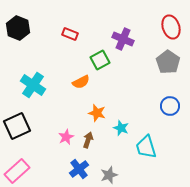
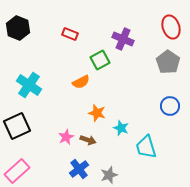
cyan cross: moved 4 px left
brown arrow: rotated 91 degrees clockwise
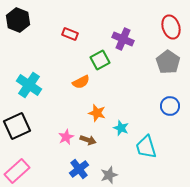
black hexagon: moved 8 px up
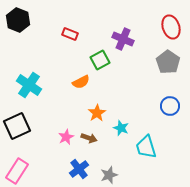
orange star: rotated 24 degrees clockwise
brown arrow: moved 1 px right, 2 px up
pink rectangle: rotated 15 degrees counterclockwise
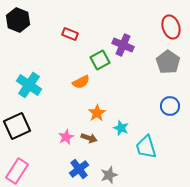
purple cross: moved 6 px down
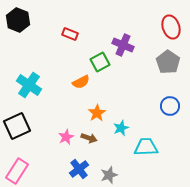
green square: moved 2 px down
cyan star: rotated 28 degrees clockwise
cyan trapezoid: rotated 105 degrees clockwise
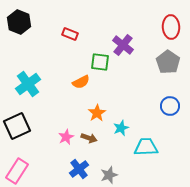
black hexagon: moved 1 px right, 2 px down
red ellipse: rotated 15 degrees clockwise
purple cross: rotated 15 degrees clockwise
green square: rotated 36 degrees clockwise
cyan cross: moved 1 px left, 1 px up; rotated 20 degrees clockwise
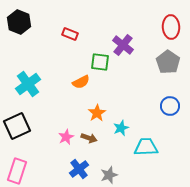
pink rectangle: rotated 15 degrees counterclockwise
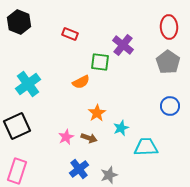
red ellipse: moved 2 px left
